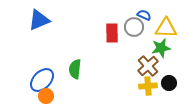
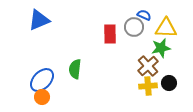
red rectangle: moved 2 px left, 1 px down
orange circle: moved 4 px left, 1 px down
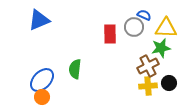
brown cross: rotated 15 degrees clockwise
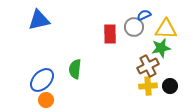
blue semicircle: rotated 48 degrees counterclockwise
blue triangle: rotated 10 degrees clockwise
yellow triangle: moved 1 px down
black circle: moved 1 px right, 3 px down
orange circle: moved 4 px right, 3 px down
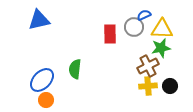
yellow triangle: moved 4 px left
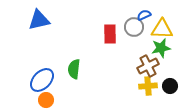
green semicircle: moved 1 px left
